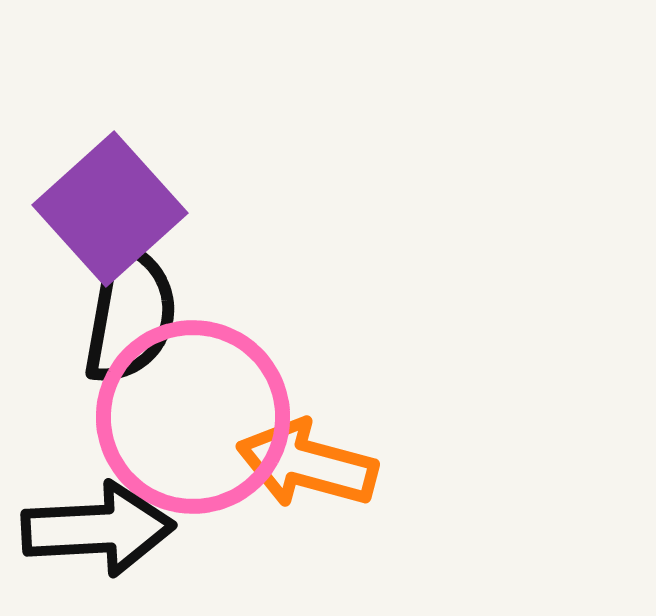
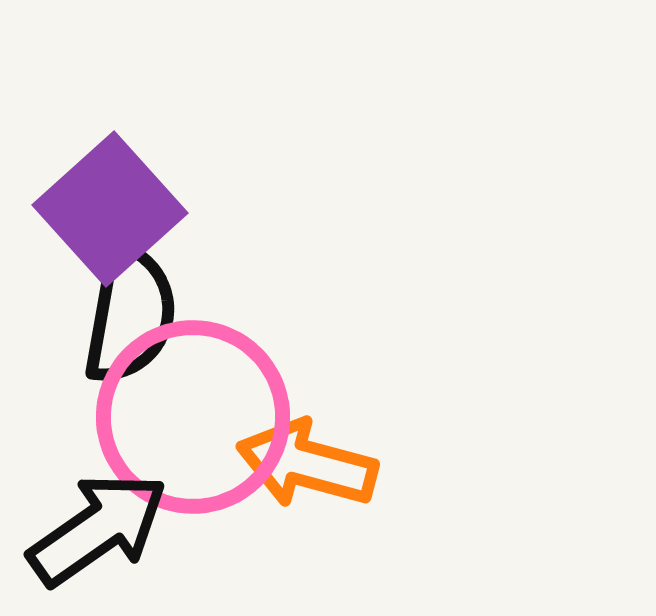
black arrow: rotated 32 degrees counterclockwise
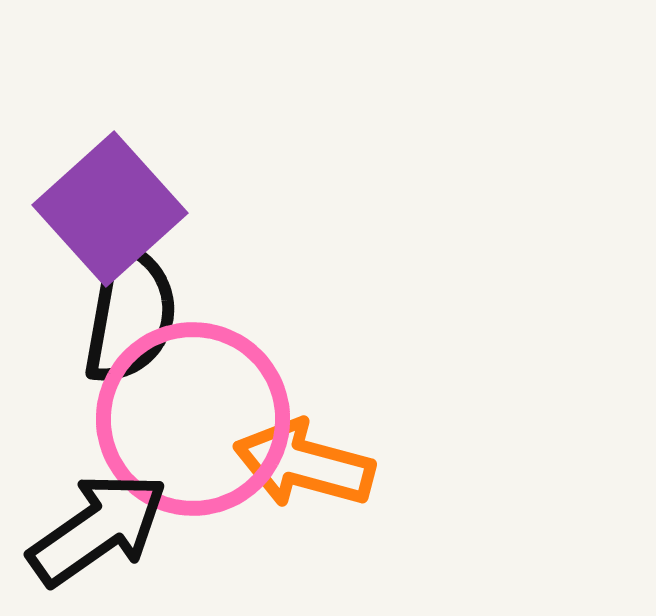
pink circle: moved 2 px down
orange arrow: moved 3 px left
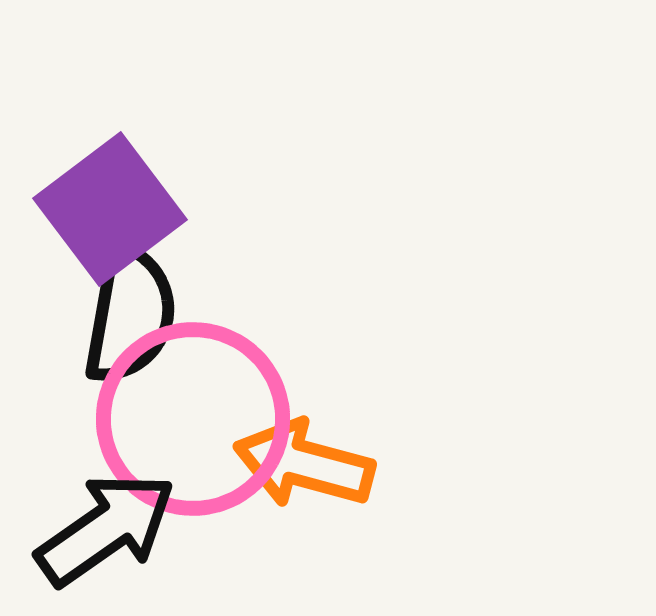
purple square: rotated 5 degrees clockwise
black arrow: moved 8 px right
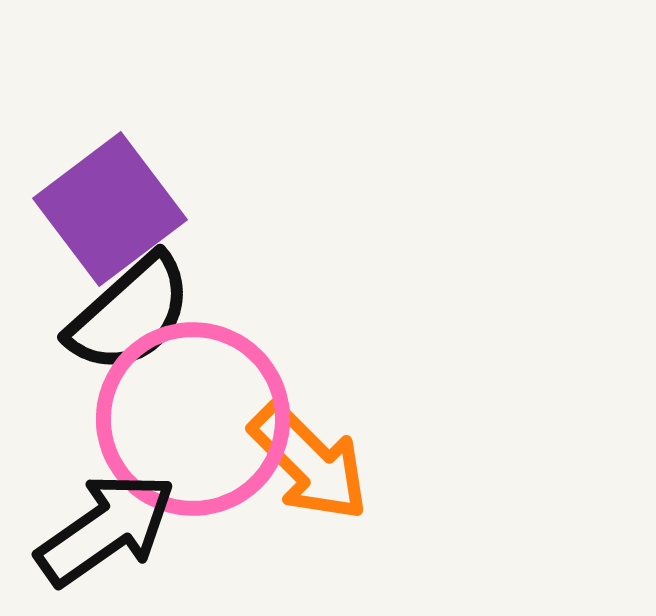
black semicircle: rotated 38 degrees clockwise
orange arrow: moved 5 px right, 2 px up; rotated 150 degrees counterclockwise
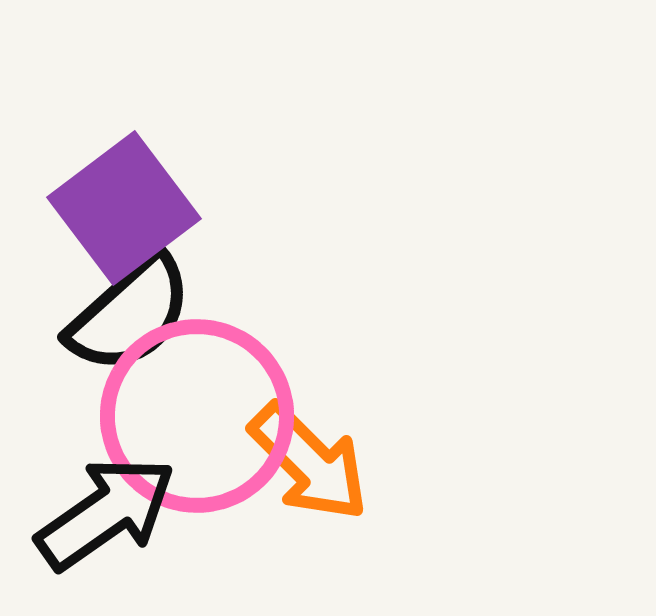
purple square: moved 14 px right, 1 px up
pink circle: moved 4 px right, 3 px up
black arrow: moved 16 px up
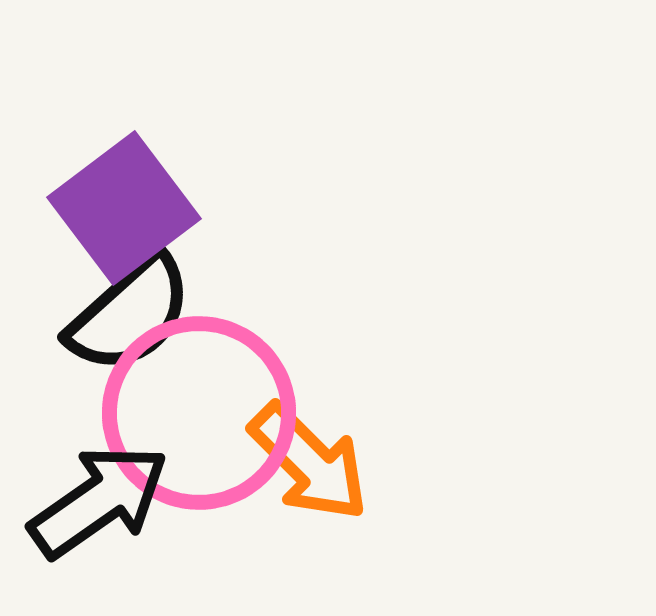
pink circle: moved 2 px right, 3 px up
black arrow: moved 7 px left, 12 px up
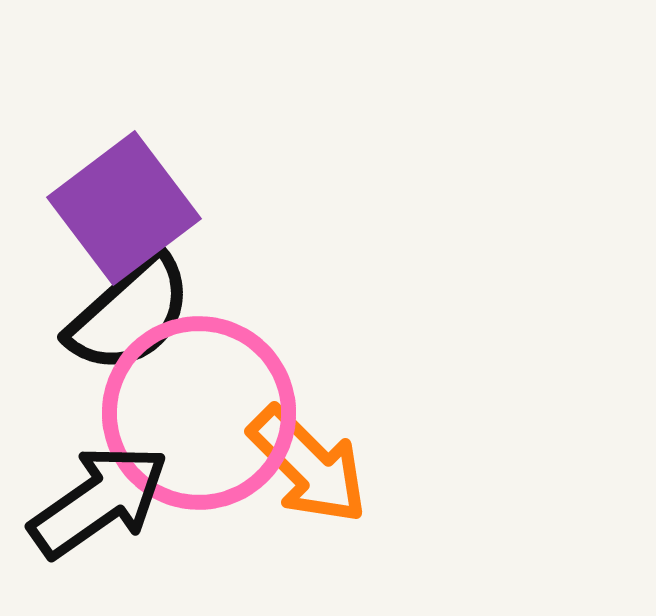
orange arrow: moved 1 px left, 3 px down
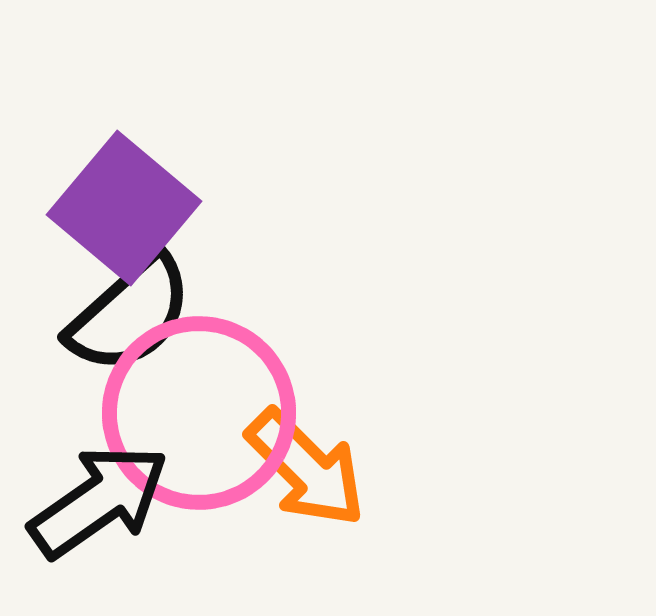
purple square: rotated 13 degrees counterclockwise
orange arrow: moved 2 px left, 3 px down
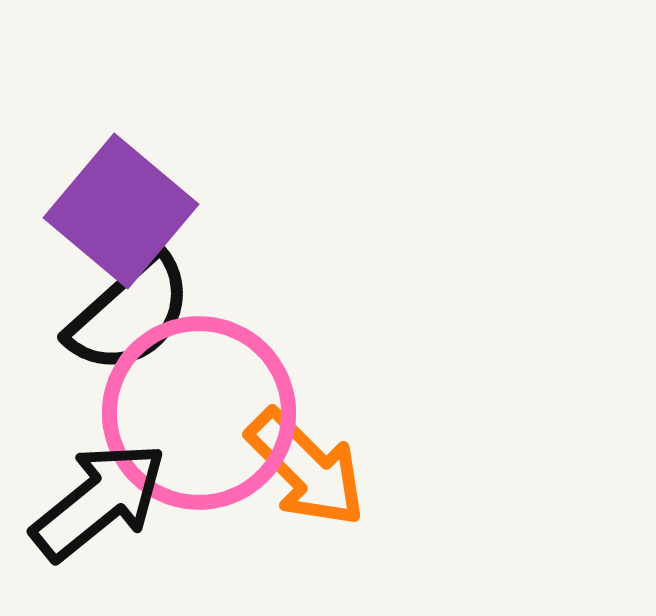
purple square: moved 3 px left, 3 px down
black arrow: rotated 4 degrees counterclockwise
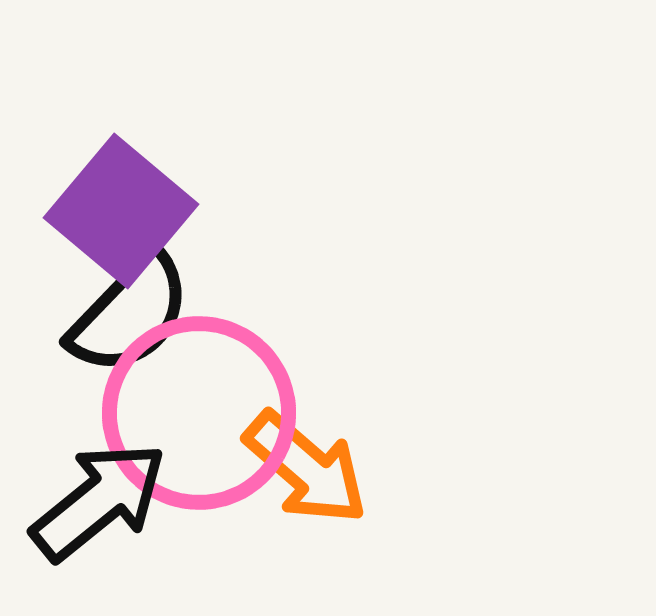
black semicircle: rotated 4 degrees counterclockwise
orange arrow: rotated 4 degrees counterclockwise
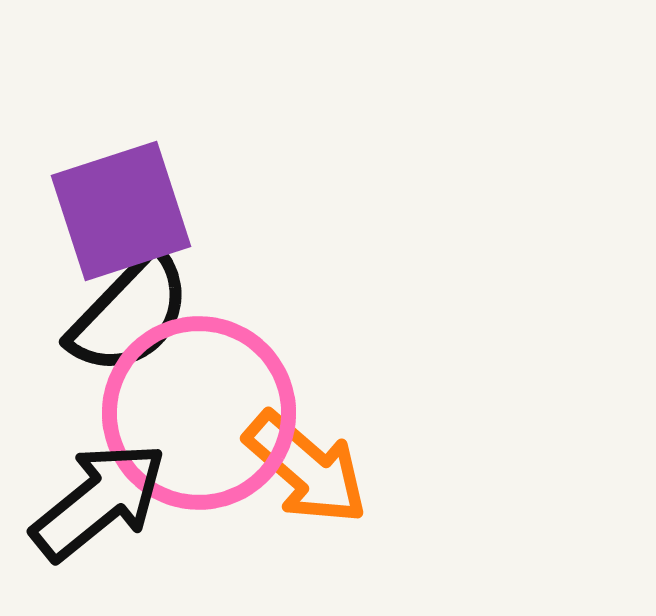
purple square: rotated 32 degrees clockwise
